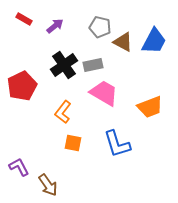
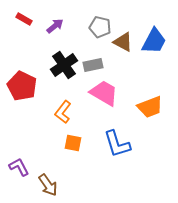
red pentagon: rotated 20 degrees counterclockwise
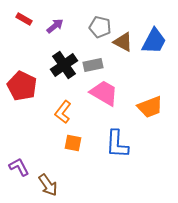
blue L-shape: rotated 20 degrees clockwise
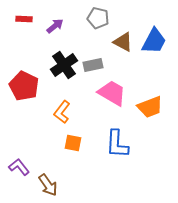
red rectangle: rotated 28 degrees counterclockwise
gray pentagon: moved 2 px left, 9 px up
red pentagon: moved 2 px right
pink trapezoid: moved 8 px right
orange L-shape: moved 1 px left
purple L-shape: rotated 10 degrees counterclockwise
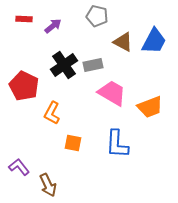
gray pentagon: moved 1 px left, 2 px up
purple arrow: moved 2 px left
orange L-shape: moved 10 px left, 1 px down; rotated 10 degrees counterclockwise
brown arrow: rotated 10 degrees clockwise
